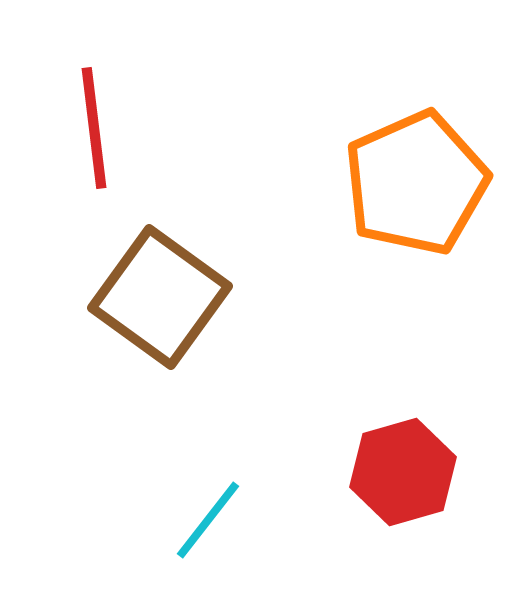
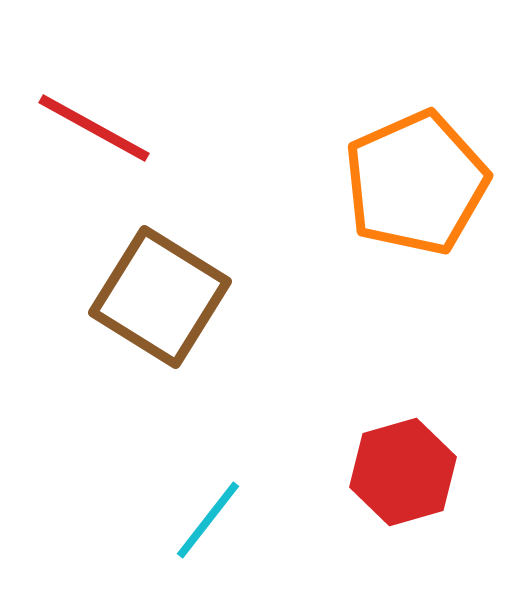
red line: rotated 54 degrees counterclockwise
brown square: rotated 4 degrees counterclockwise
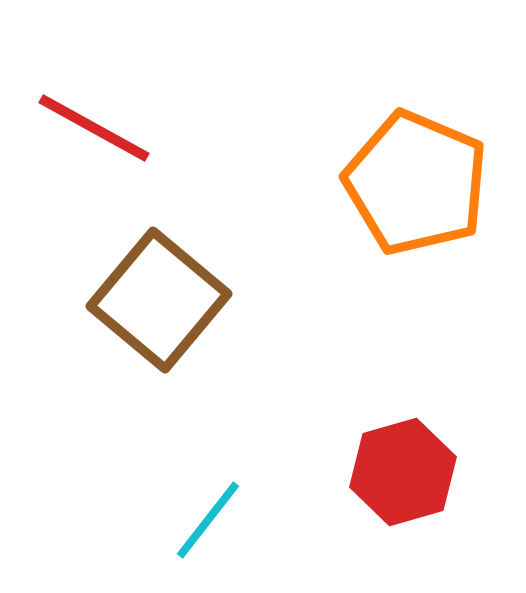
orange pentagon: rotated 25 degrees counterclockwise
brown square: moved 1 px left, 3 px down; rotated 8 degrees clockwise
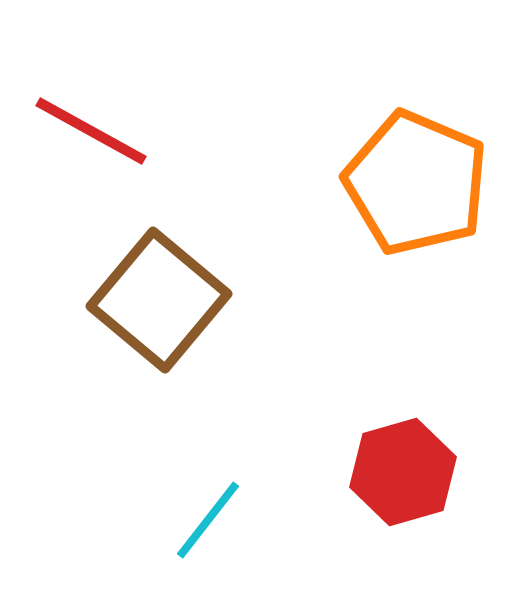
red line: moved 3 px left, 3 px down
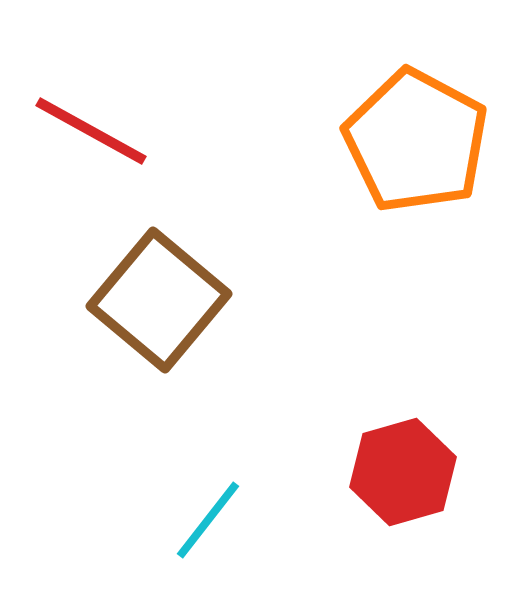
orange pentagon: moved 42 px up; rotated 5 degrees clockwise
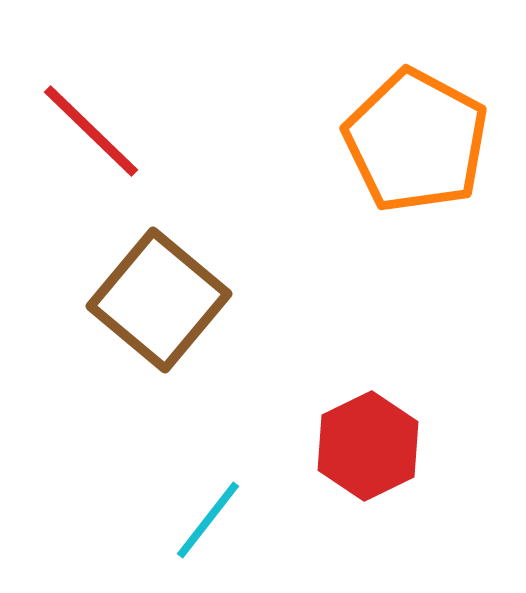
red line: rotated 15 degrees clockwise
red hexagon: moved 35 px left, 26 px up; rotated 10 degrees counterclockwise
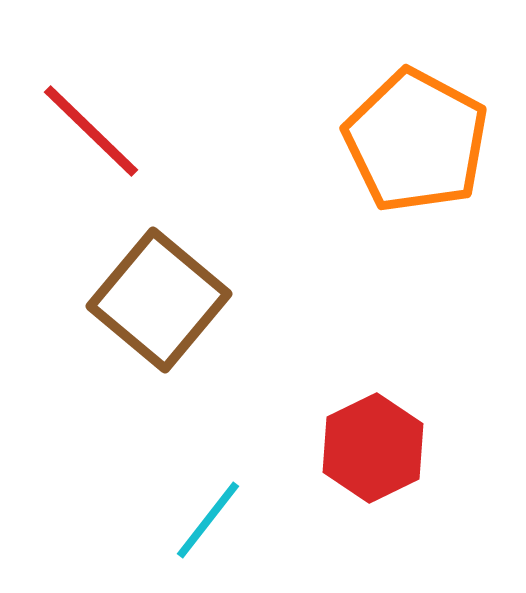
red hexagon: moved 5 px right, 2 px down
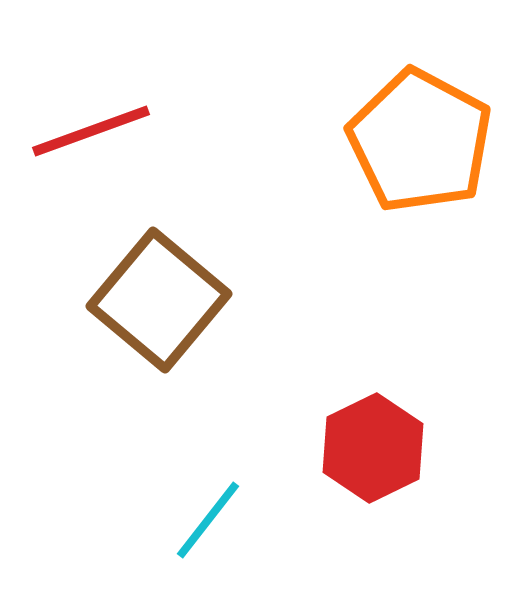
red line: rotated 64 degrees counterclockwise
orange pentagon: moved 4 px right
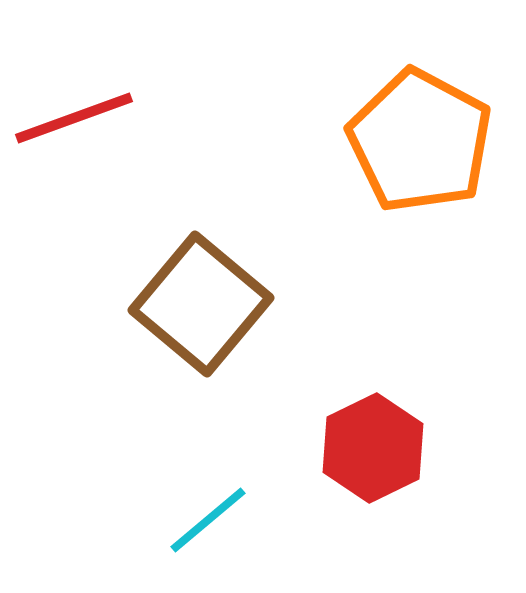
red line: moved 17 px left, 13 px up
brown square: moved 42 px right, 4 px down
cyan line: rotated 12 degrees clockwise
